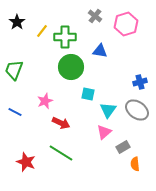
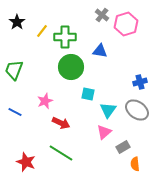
gray cross: moved 7 px right, 1 px up
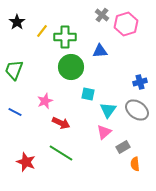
blue triangle: rotated 14 degrees counterclockwise
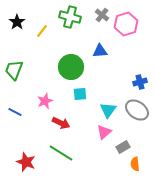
green cross: moved 5 px right, 20 px up; rotated 15 degrees clockwise
cyan square: moved 8 px left; rotated 16 degrees counterclockwise
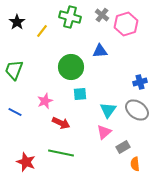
green line: rotated 20 degrees counterclockwise
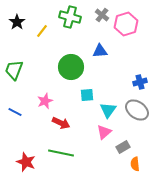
cyan square: moved 7 px right, 1 px down
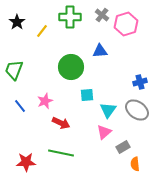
green cross: rotated 15 degrees counterclockwise
blue line: moved 5 px right, 6 px up; rotated 24 degrees clockwise
red star: rotated 24 degrees counterclockwise
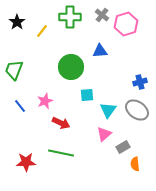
pink triangle: moved 2 px down
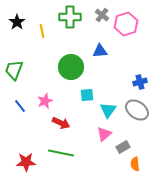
yellow line: rotated 48 degrees counterclockwise
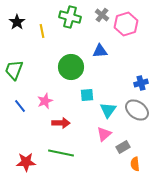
green cross: rotated 15 degrees clockwise
blue cross: moved 1 px right, 1 px down
red arrow: rotated 24 degrees counterclockwise
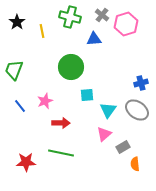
blue triangle: moved 6 px left, 12 px up
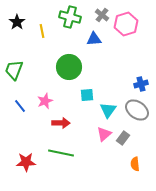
green circle: moved 2 px left
blue cross: moved 1 px down
gray rectangle: moved 9 px up; rotated 24 degrees counterclockwise
